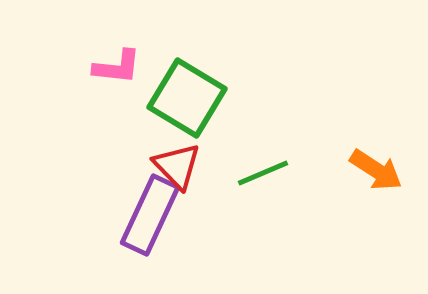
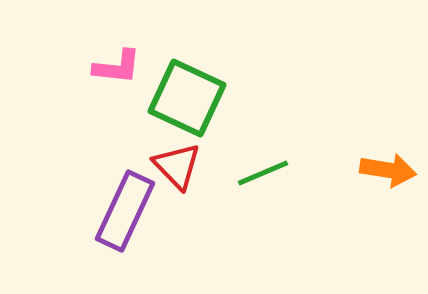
green square: rotated 6 degrees counterclockwise
orange arrow: moved 12 px right; rotated 24 degrees counterclockwise
purple rectangle: moved 25 px left, 4 px up
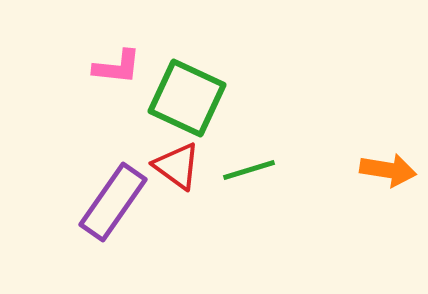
red triangle: rotated 10 degrees counterclockwise
green line: moved 14 px left, 3 px up; rotated 6 degrees clockwise
purple rectangle: moved 12 px left, 9 px up; rotated 10 degrees clockwise
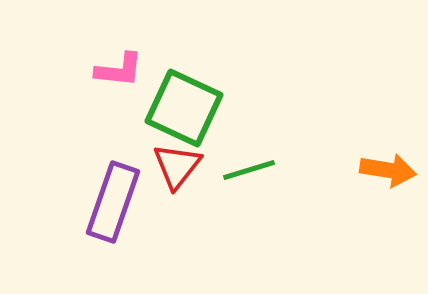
pink L-shape: moved 2 px right, 3 px down
green square: moved 3 px left, 10 px down
red triangle: rotated 32 degrees clockwise
purple rectangle: rotated 16 degrees counterclockwise
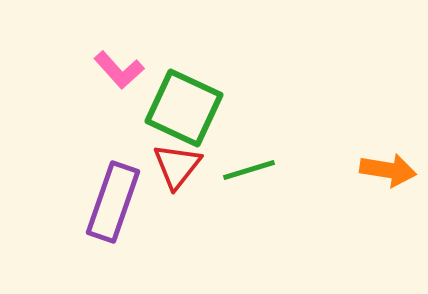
pink L-shape: rotated 42 degrees clockwise
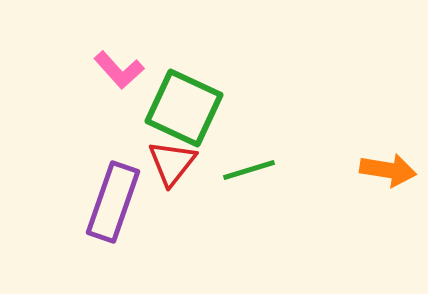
red triangle: moved 5 px left, 3 px up
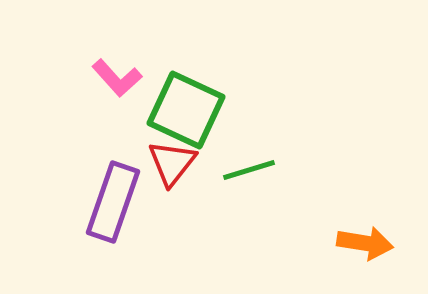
pink L-shape: moved 2 px left, 8 px down
green square: moved 2 px right, 2 px down
orange arrow: moved 23 px left, 73 px down
